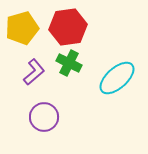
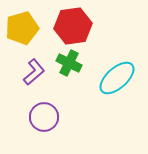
red hexagon: moved 5 px right, 1 px up
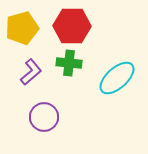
red hexagon: moved 1 px left; rotated 9 degrees clockwise
green cross: rotated 20 degrees counterclockwise
purple L-shape: moved 3 px left
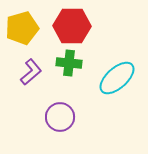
purple circle: moved 16 px right
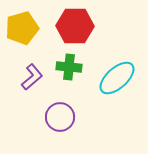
red hexagon: moved 3 px right
green cross: moved 4 px down
purple L-shape: moved 1 px right, 5 px down
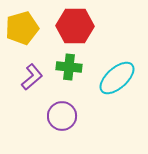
purple circle: moved 2 px right, 1 px up
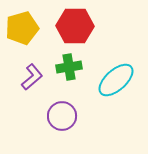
green cross: rotated 15 degrees counterclockwise
cyan ellipse: moved 1 px left, 2 px down
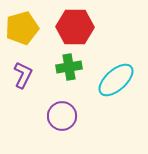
red hexagon: moved 1 px down
purple L-shape: moved 9 px left, 2 px up; rotated 24 degrees counterclockwise
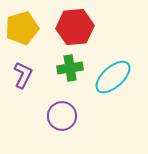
red hexagon: rotated 6 degrees counterclockwise
green cross: moved 1 px right, 1 px down
cyan ellipse: moved 3 px left, 3 px up
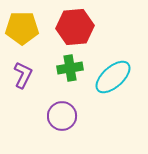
yellow pentagon: rotated 16 degrees clockwise
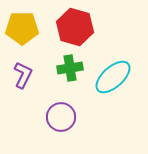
red hexagon: rotated 21 degrees clockwise
purple circle: moved 1 px left, 1 px down
